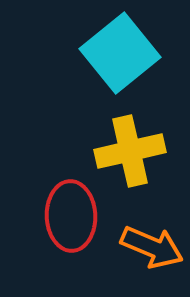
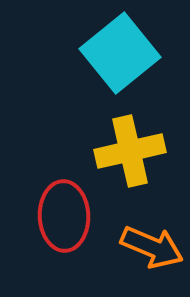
red ellipse: moved 7 px left
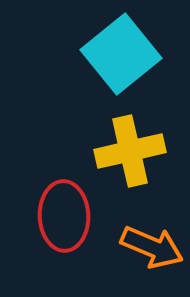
cyan square: moved 1 px right, 1 px down
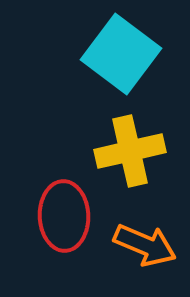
cyan square: rotated 14 degrees counterclockwise
orange arrow: moved 7 px left, 2 px up
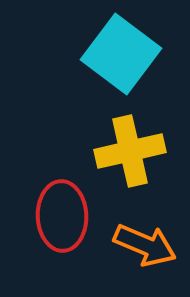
red ellipse: moved 2 px left
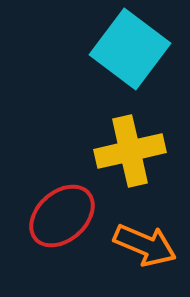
cyan square: moved 9 px right, 5 px up
red ellipse: rotated 50 degrees clockwise
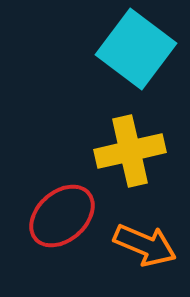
cyan square: moved 6 px right
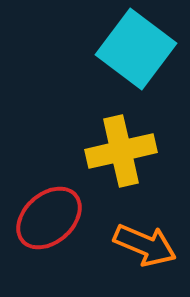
yellow cross: moved 9 px left
red ellipse: moved 13 px left, 2 px down
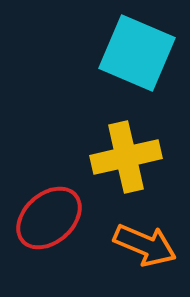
cyan square: moved 1 px right, 4 px down; rotated 14 degrees counterclockwise
yellow cross: moved 5 px right, 6 px down
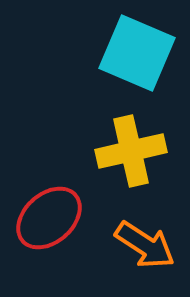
yellow cross: moved 5 px right, 6 px up
orange arrow: rotated 10 degrees clockwise
